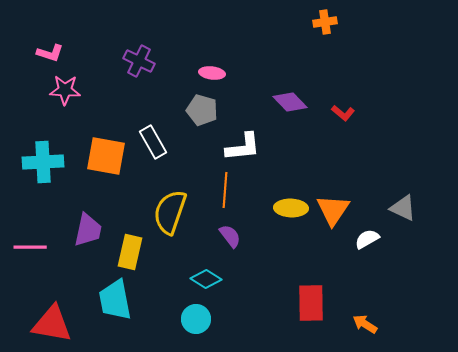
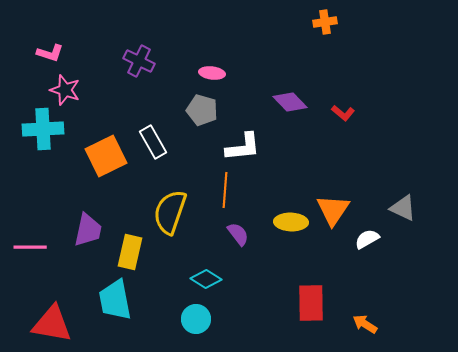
pink star: rotated 16 degrees clockwise
orange square: rotated 36 degrees counterclockwise
cyan cross: moved 33 px up
yellow ellipse: moved 14 px down
purple semicircle: moved 8 px right, 2 px up
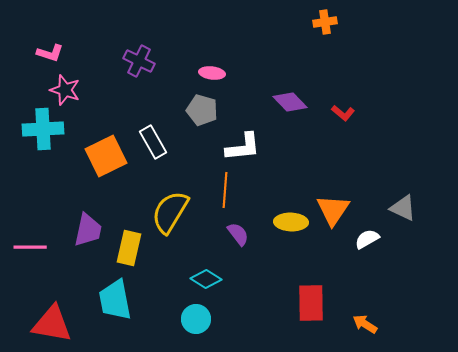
yellow semicircle: rotated 12 degrees clockwise
yellow rectangle: moved 1 px left, 4 px up
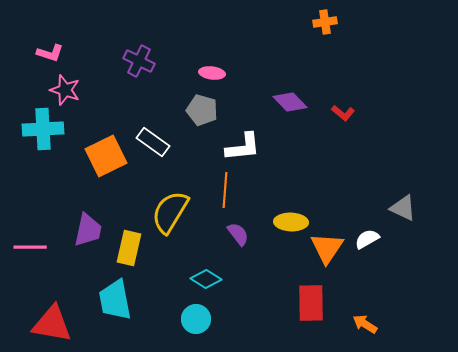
white rectangle: rotated 24 degrees counterclockwise
orange triangle: moved 6 px left, 38 px down
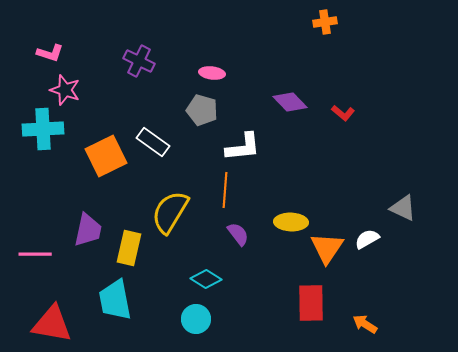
pink line: moved 5 px right, 7 px down
